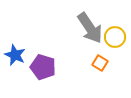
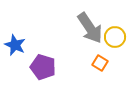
blue star: moved 10 px up
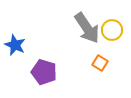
gray arrow: moved 3 px left
yellow circle: moved 3 px left, 7 px up
purple pentagon: moved 1 px right, 5 px down
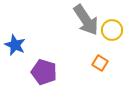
gray arrow: moved 1 px left, 8 px up
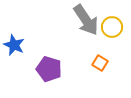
yellow circle: moved 3 px up
blue star: moved 1 px left
purple pentagon: moved 5 px right, 3 px up
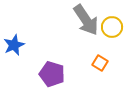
blue star: rotated 25 degrees clockwise
purple pentagon: moved 3 px right, 5 px down
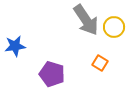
yellow circle: moved 2 px right
blue star: moved 1 px right, 1 px down; rotated 15 degrees clockwise
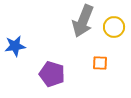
gray arrow: moved 3 px left, 1 px down; rotated 56 degrees clockwise
orange square: rotated 28 degrees counterclockwise
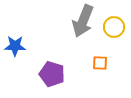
blue star: rotated 10 degrees clockwise
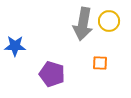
gray arrow: moved 3 px down; rotated 12 degrees counterclockwise
yellow circle: moved 5 px left, 6 px up
